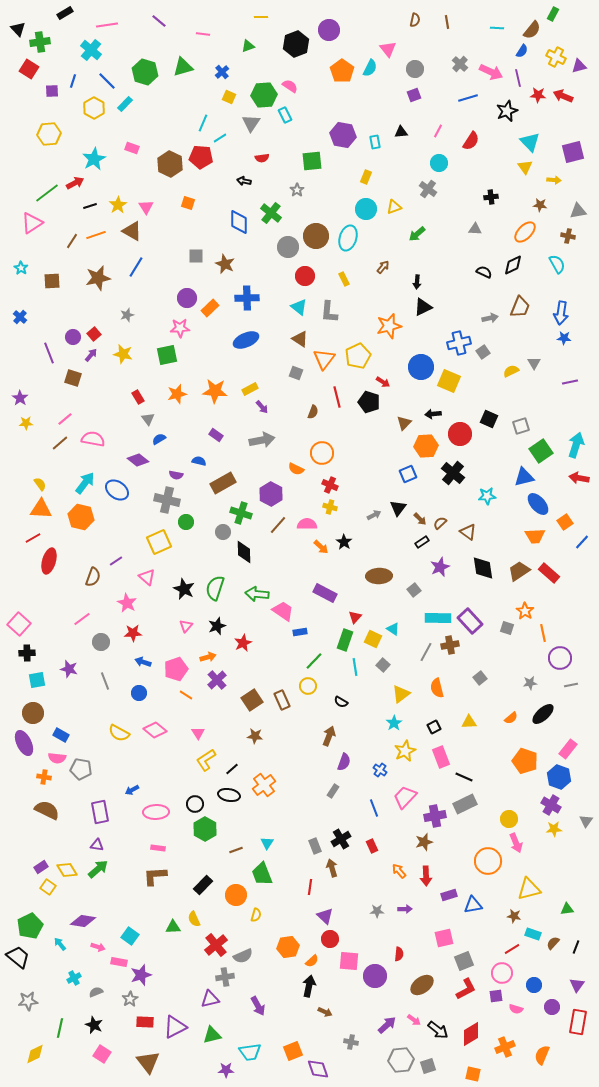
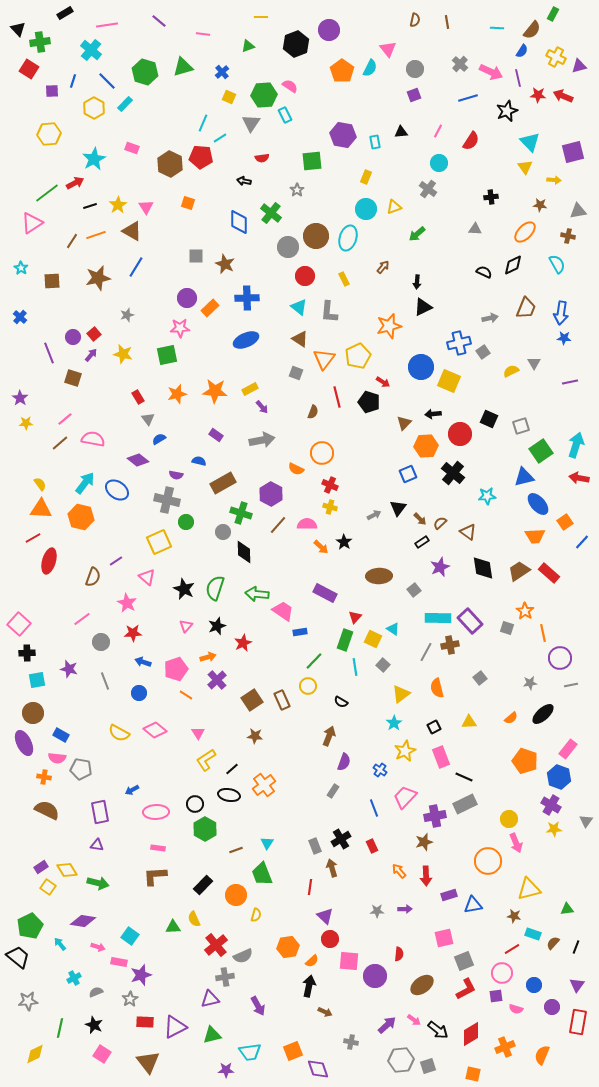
brown trapezoid at (520, 307): moved 6 px right, 1 px down
green arrow at (98, 869): moved 14 px down; rotated 55 degrees clockwise
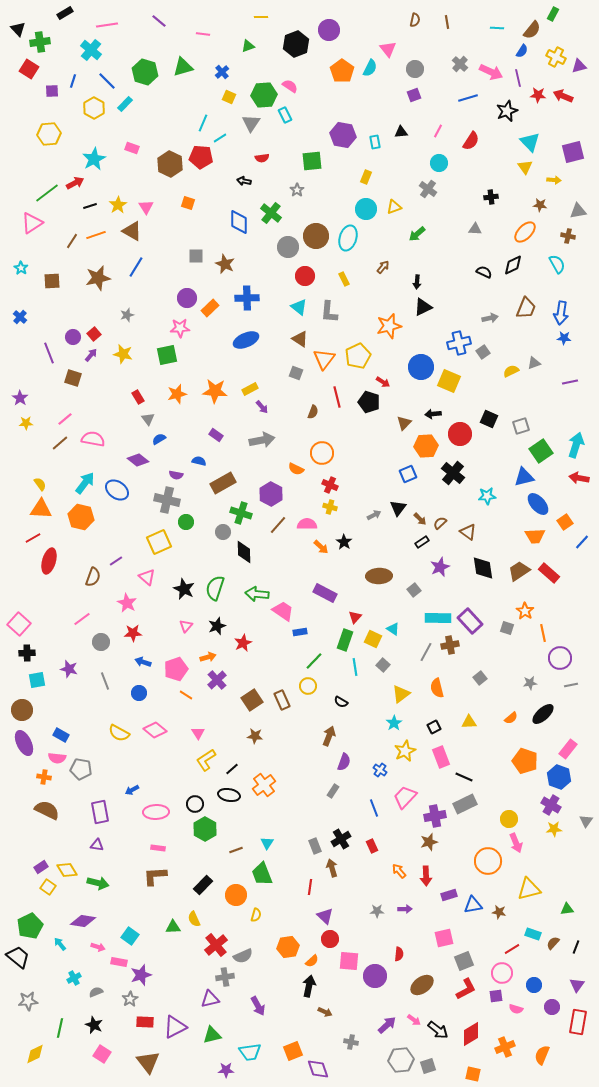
gray triangle at (534, 363): rotated 40 degrees clockwise
brown circle at (33, 713): moved 11 px left, 3 px up
brown star at (424, 842): moved 5 px right
brown star at (514, 916): moved 15 px left, 4 px up
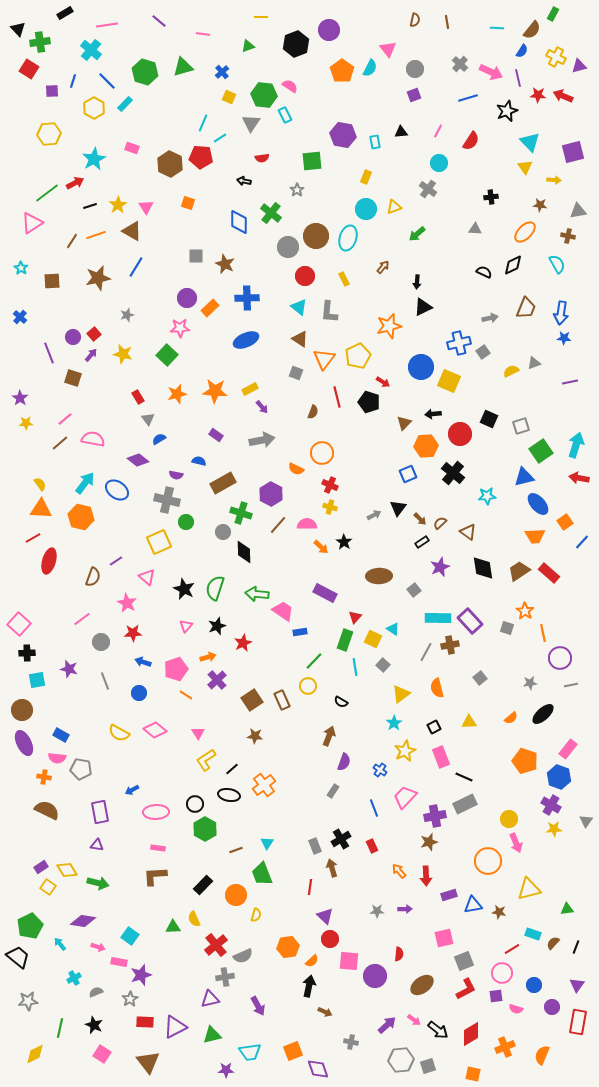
green hexagon at (264, 95): rotated 10 degrees clockwise
green square at (167, 355): rotated 35 degrees counterclockwise
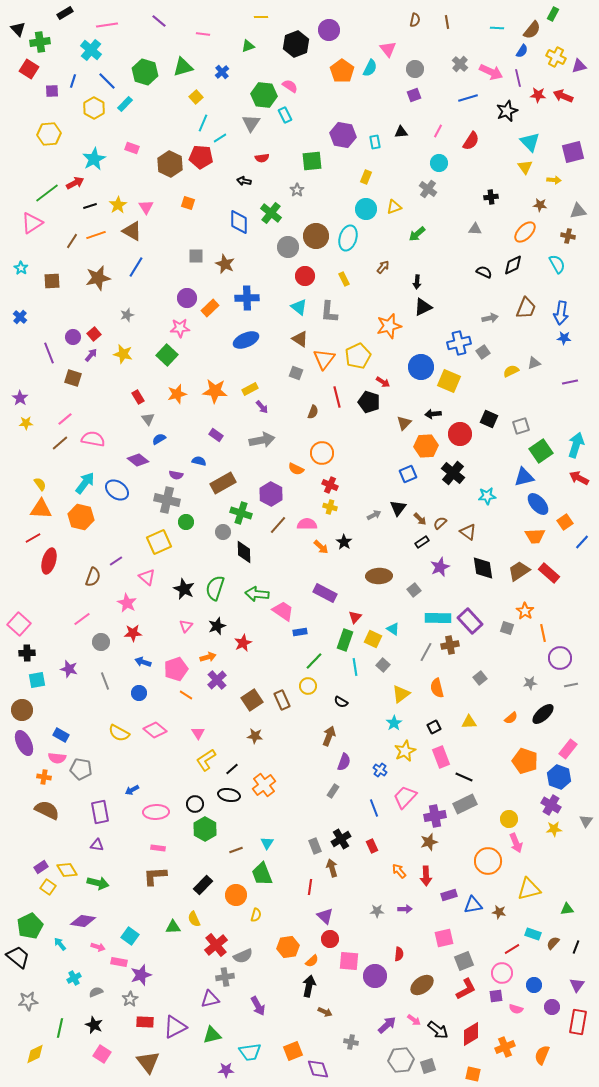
yellow square at (229, 97): moved 33 px left; rotated 24 degrees clockwise
red arrow at (579, 478): rotated 18 degrees clockwise
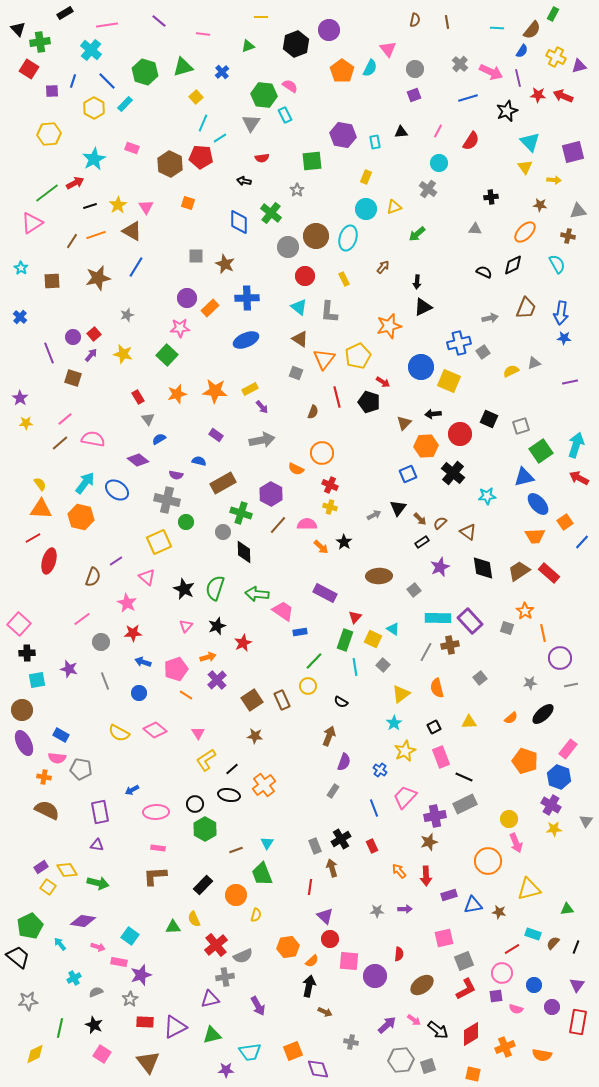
orange semicircle at (542, 1055): rotated 102 degrees counterclockwise
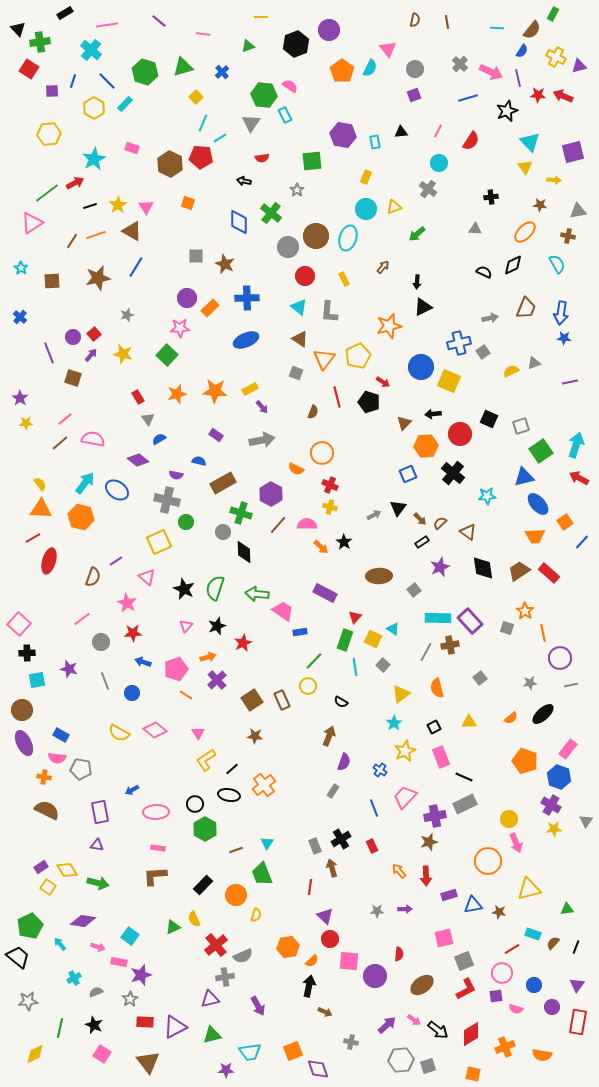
blue circle at (139, 693): moved 7 px left
green triangle at (173, 927): rotated 21 degrees counterclockwise
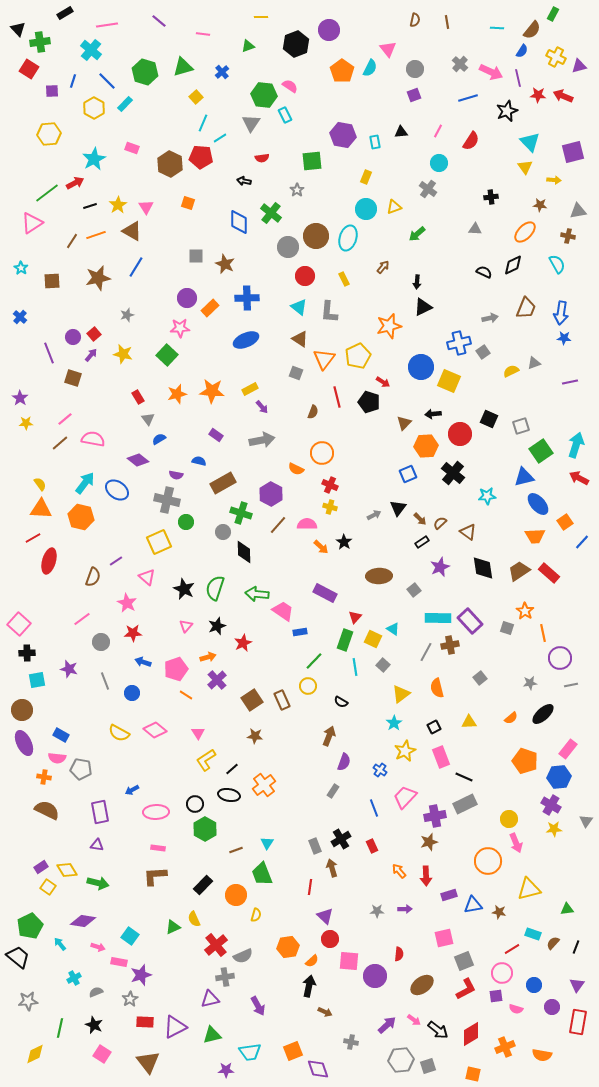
orange star at (215, 391): moved 3 px left
blue hexagon at (559, 777): rotated 25 degrees counterclockwise
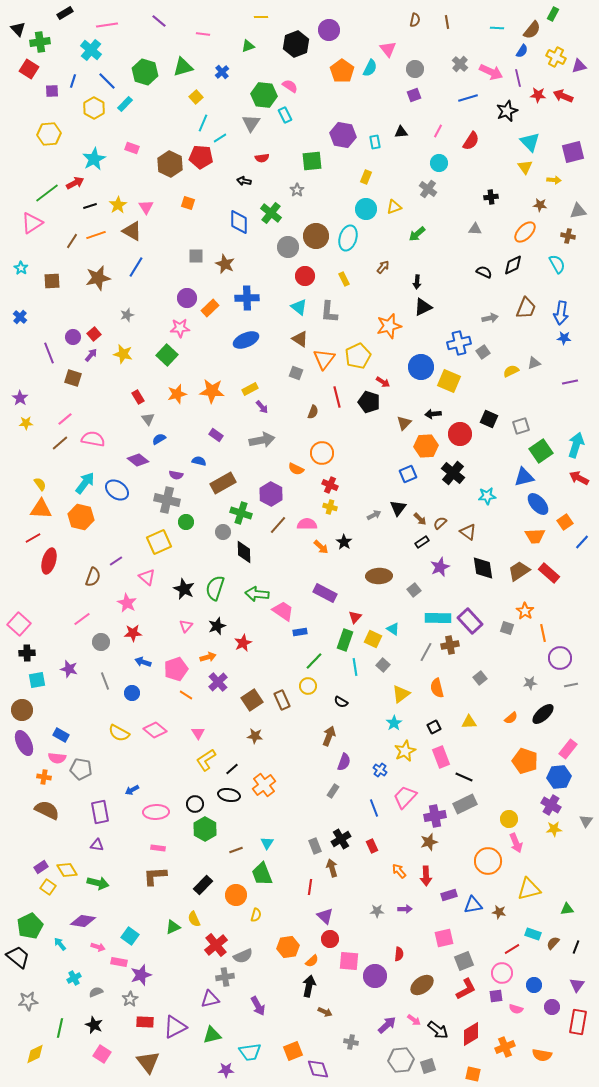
purple cross at (217, 680): moved 1 px right, 2 px down
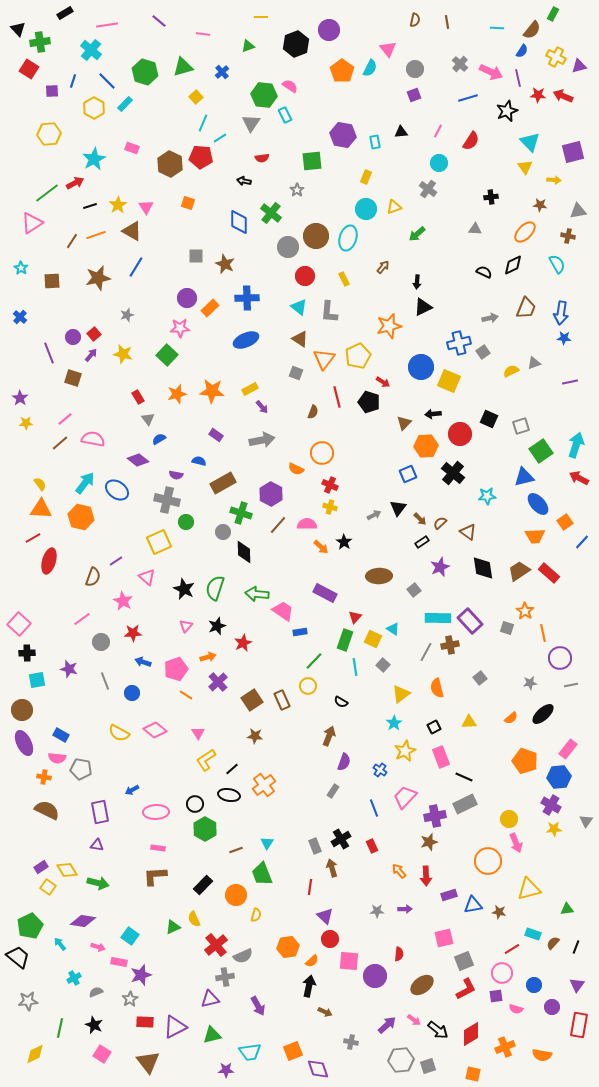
pink star at (127, 603): moved 4 px left, 2 px up
red rectangle at (578, 1022): moved 1 px right, 3 px down
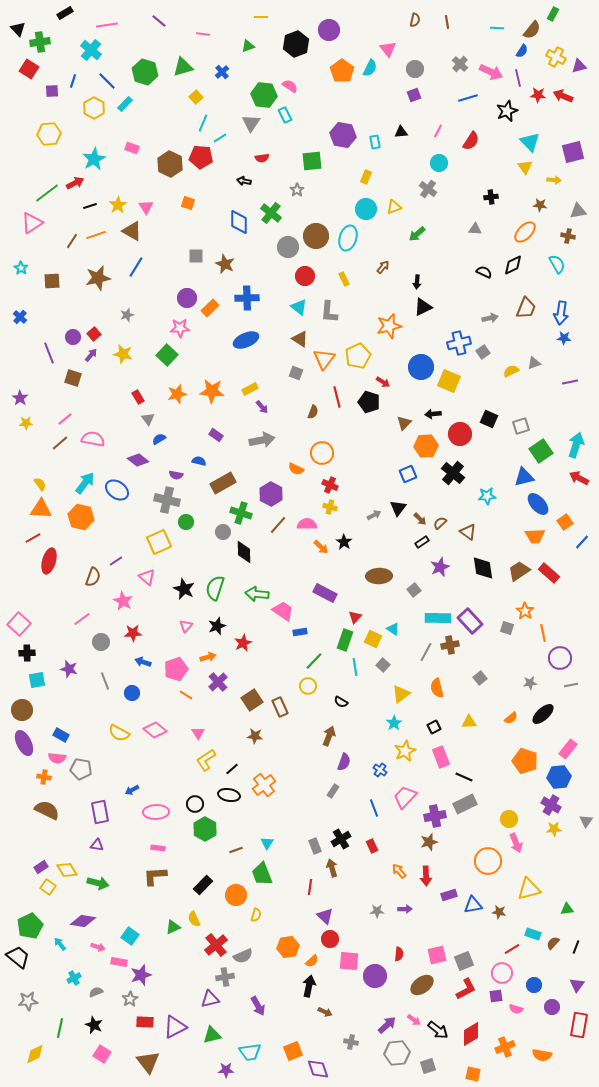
brown rectangle at (282, 700): moved 2 px left, 7 px down
pink square at (444, 938): moved 7 px left, 17 px down
gray hexagon at (401, 1060): moved 4 px left, 7 px up
